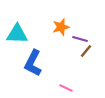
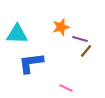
blue L-shape: moved 2 px left; rotated 56 degrees clockwise
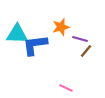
blue L-shape: moved 4 px right, 18 px up
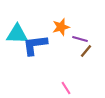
pink line: rotated 32 degrees clockwise
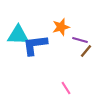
cyan triangle: moved 1 px right, 1 px down
purple line: moved 1 px down
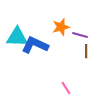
cyan triangle: moved 1 px left, 2 px down
purple line: moved 5 px up
blue L-shape: rotated 32 degrees clockwise
brown line: rotated 40 degrees counterclockwise
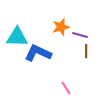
blue L-shape: moved 3 px right, 8 px down
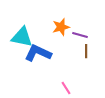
cyan triangle: moved 5 px right; rotated 10 degrees clockwise
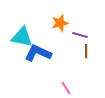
orange star: moved 1 px left, 4 px up
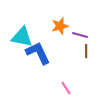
orange star: moved 3 px down
blue L-shape: rotated 40 degrees clockwise
